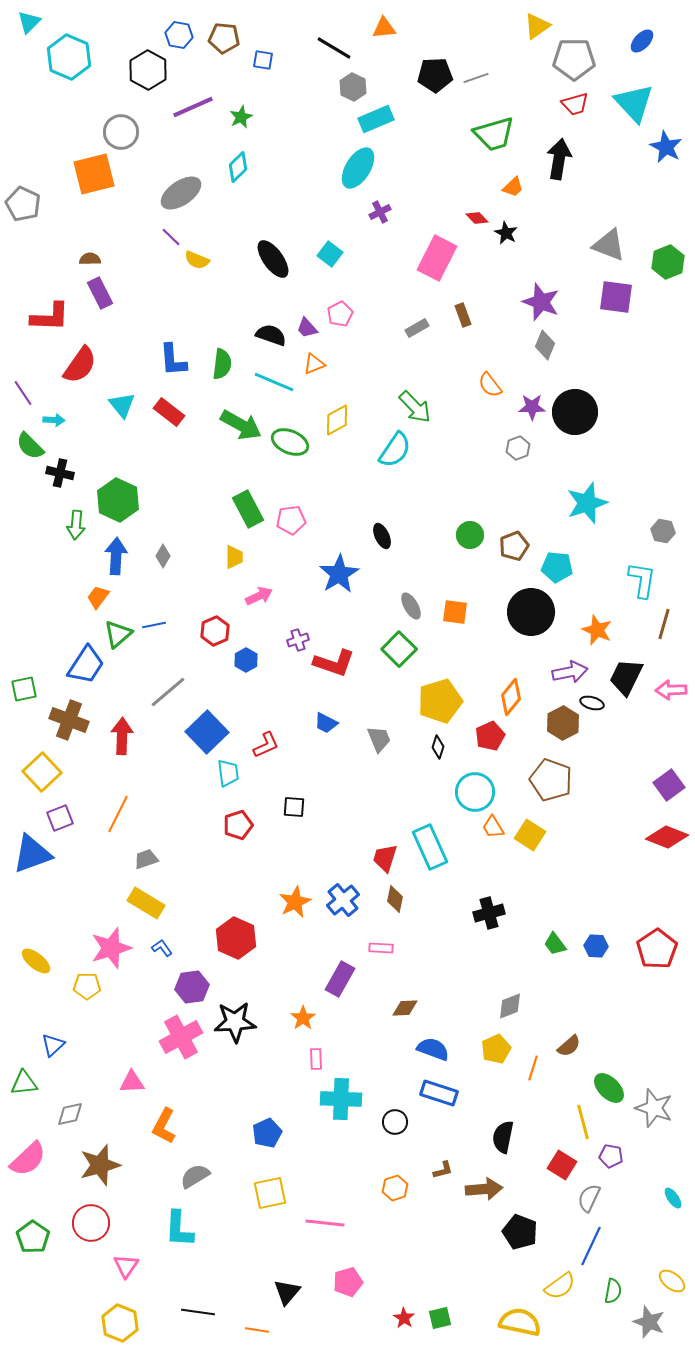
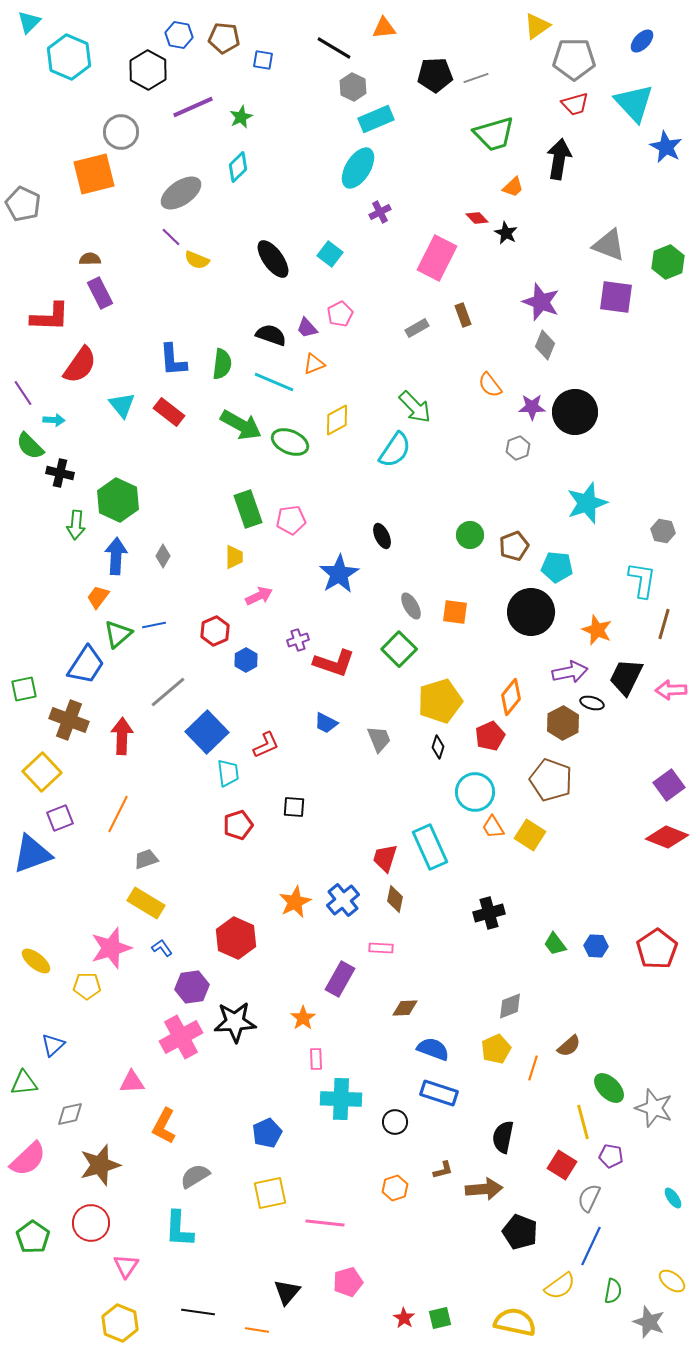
green rectangle at (248, 509): rotated 9 degrees clockwise
yellow semicircle at (520, 1322): moved 5 px left
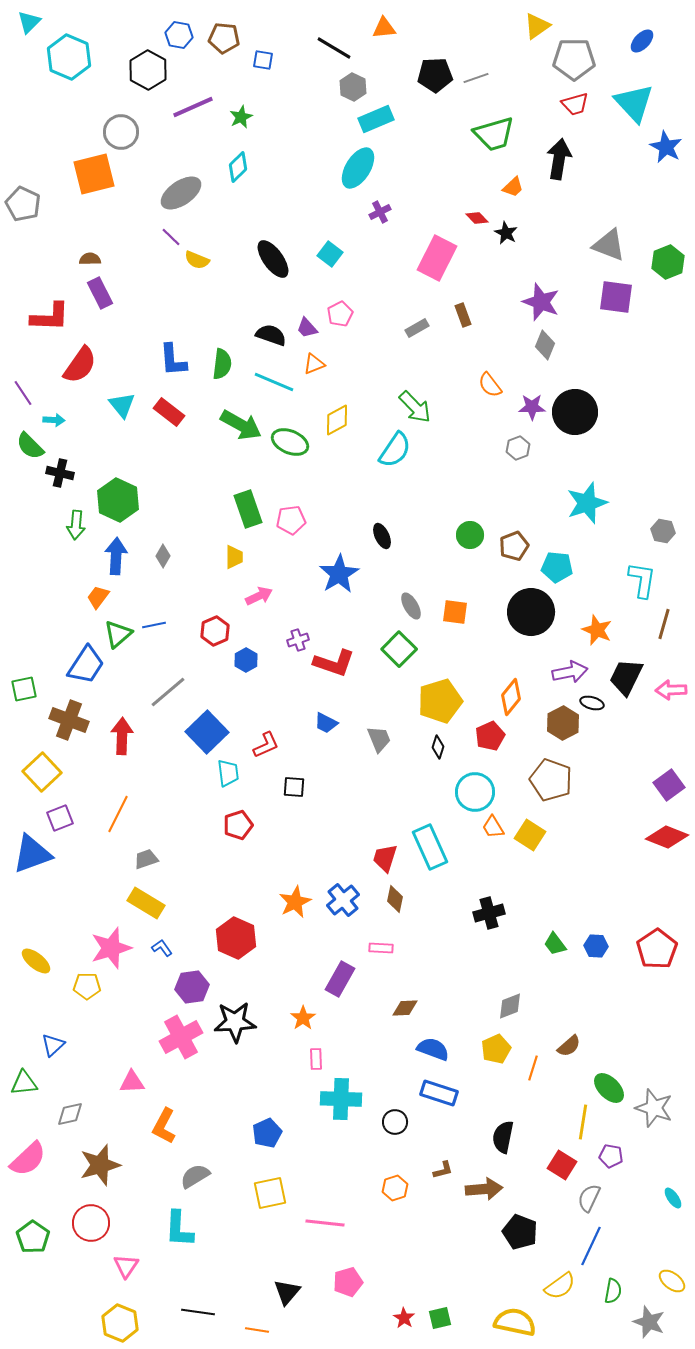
black square at (294, 807): moved 20 px up
yellow line at (583, 1122): rotated 24 degrees clockwise
